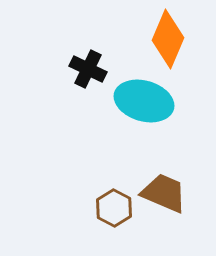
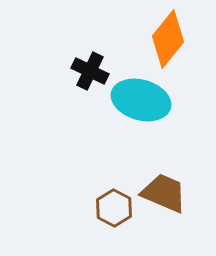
orange diamond: rotated 16 degrees clockwise
black cross: moved 2 px right, 2 px down
cyan ellipse: moved 3 px left, 1 px up
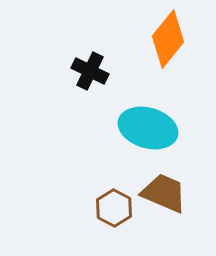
cyan ellipse: moved 7 px right, 28 px down
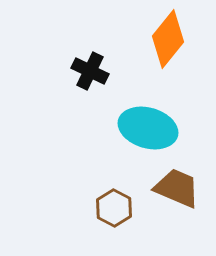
brown trapezoid: moved 13 px right, 5 px up
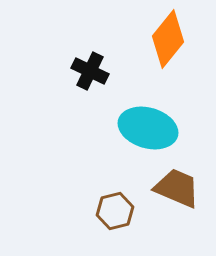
brown hexagon: moved 1 px right, 3 px down; rotated 18 degrees clockwise
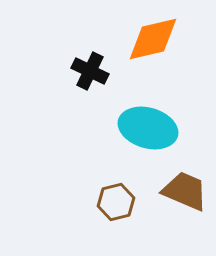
orange diamond: moved 15 px left; rotated 38 degrees clockwise
brown trapezoid: moved 8 px right, 3 px down
brown hexagon: moved 1 px right, 9 px up
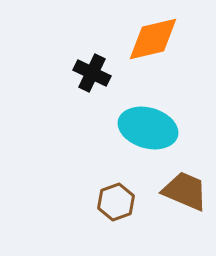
black cross: moved 2 px right, 2 px down
brown hexagon: rotated 6 degrees counterclockwise
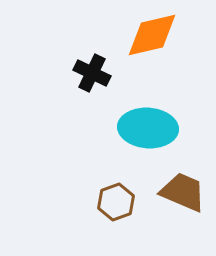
orange diamond: moved 1 px left, 4 px up
cyan ellipse: rotated 12 degrees counterclockwise
brown trapezoid: moved 2 px left, 1 px down
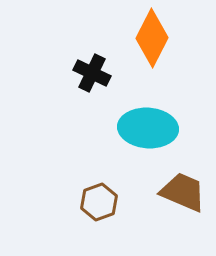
orange diamond: moved 3 px down; rotated 50 degrees counterclockwise
brown hexagon: moved 17 px left
